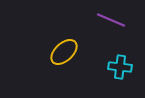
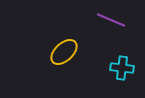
cyan cross: moved 2 px right, 1 px down
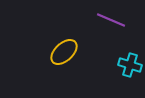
cyan cross: moved 8 px right, 3 px up; rotated 10 degrees clockwise
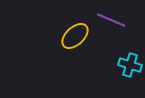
yellow ellipse: moved 11 px right, 16 px up
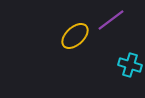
purple line: rotated 60 degrees counterclockwise
